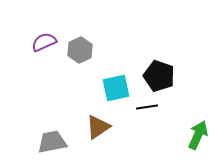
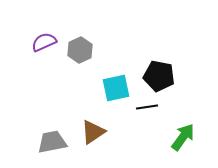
black pentagon: rotated 8 degrees counterclockwise
brown triangle: moved 5 px left, 5 px down
green arrow: moved 15 px left, 2 px down; rotated 12 degrees clockwise
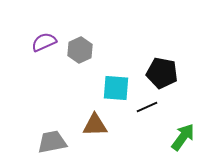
black pentagon: moved 3 px right, 3 px up
cyan square: rotated 16 degrees clockwise
black line: rotated 15 degrees counterclockwise
brown triangle: moved 2 px right, 7 px up; rotated 32 degrees clockwise
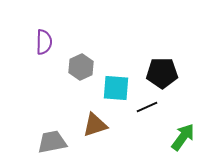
purple semicircle: rotated 115 degrees clockwise
gray hexagon: moved 1 px right, 17 px down
black pentagon: rotated 12 degrees counterclockwise
brown triangle: rotated 16 degrees counterclockwise
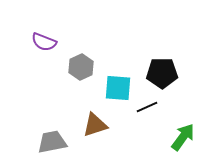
purple semicircle: rotated 110 degrees clockwise
cyan square: moved 2 px right
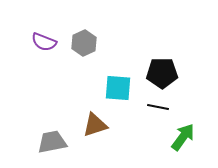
gray hexagon: moved 3 px right, 24 px up
black line: moved 11 px right; rotated 35 degrees clockwise
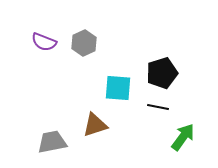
black pentagon: rotated 16 degrees counterclockwise
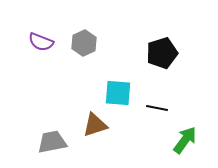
purple semicircle: moved 3 px left
black pentagon: moved 20 px up
cyan square: moved 5 px down
black line: moved 1 px left, 1 px down
green arrow: moved 2 px right, 3 px down
